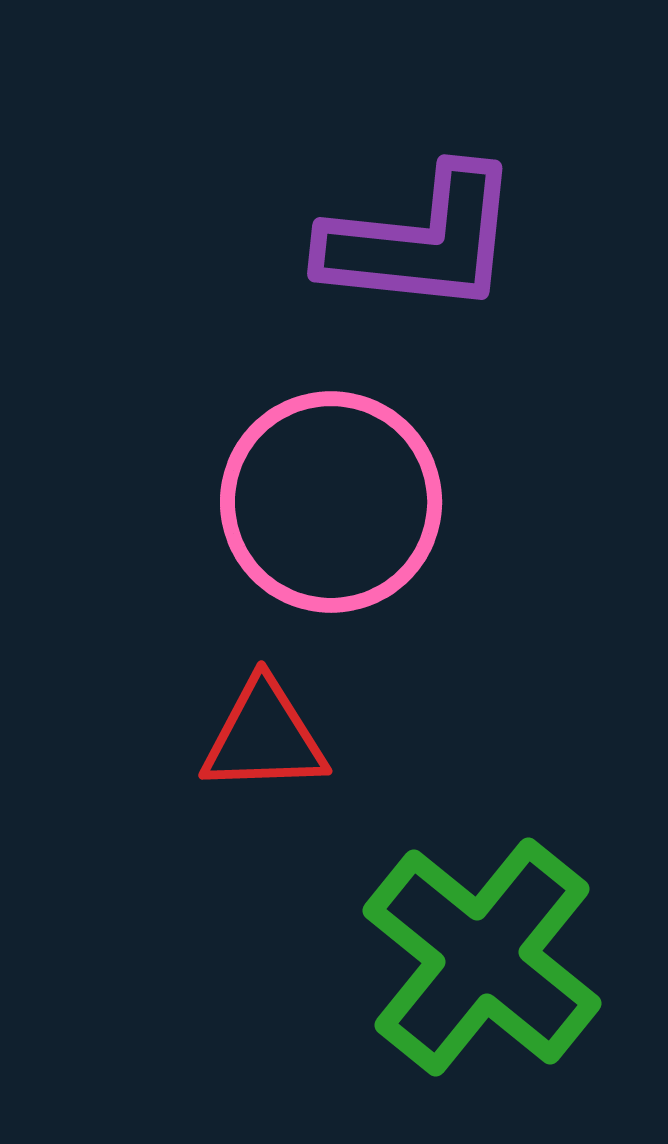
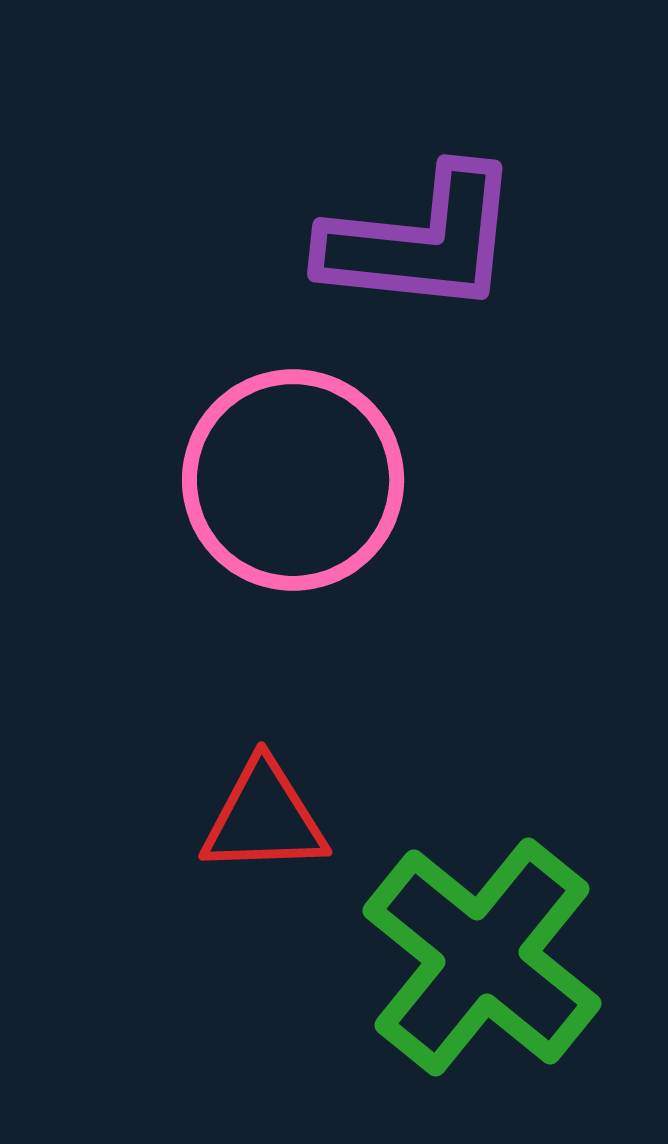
pink circle: moved 38 px left, 22 px up
red triangle: moved 81 px down
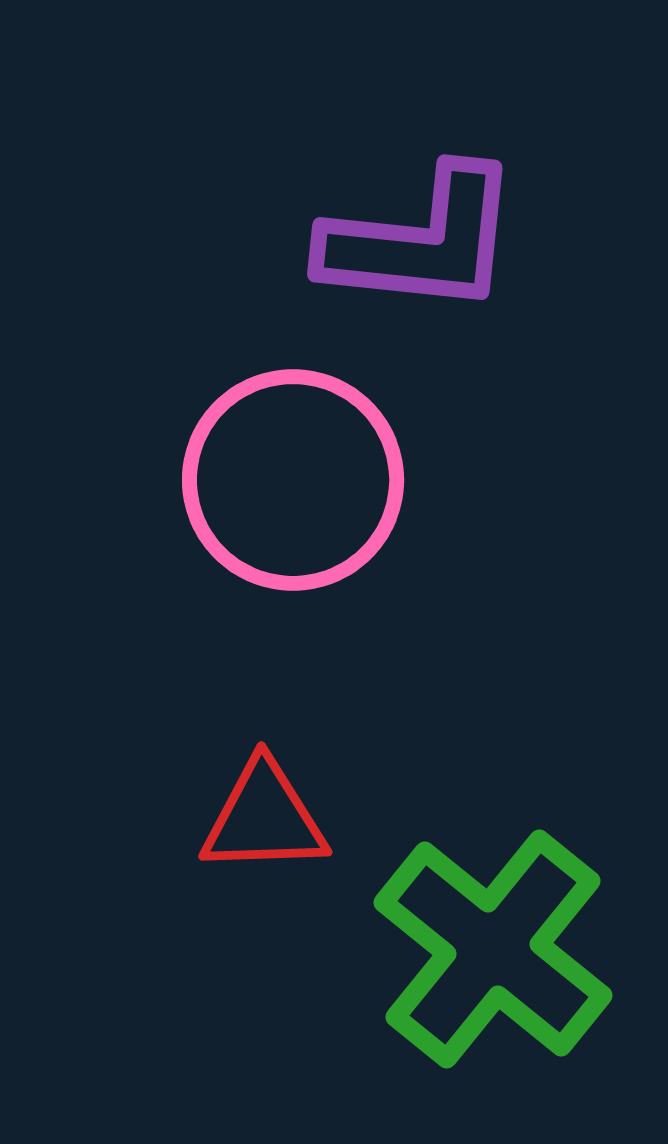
green cross: moved 11 px right, 8 px up
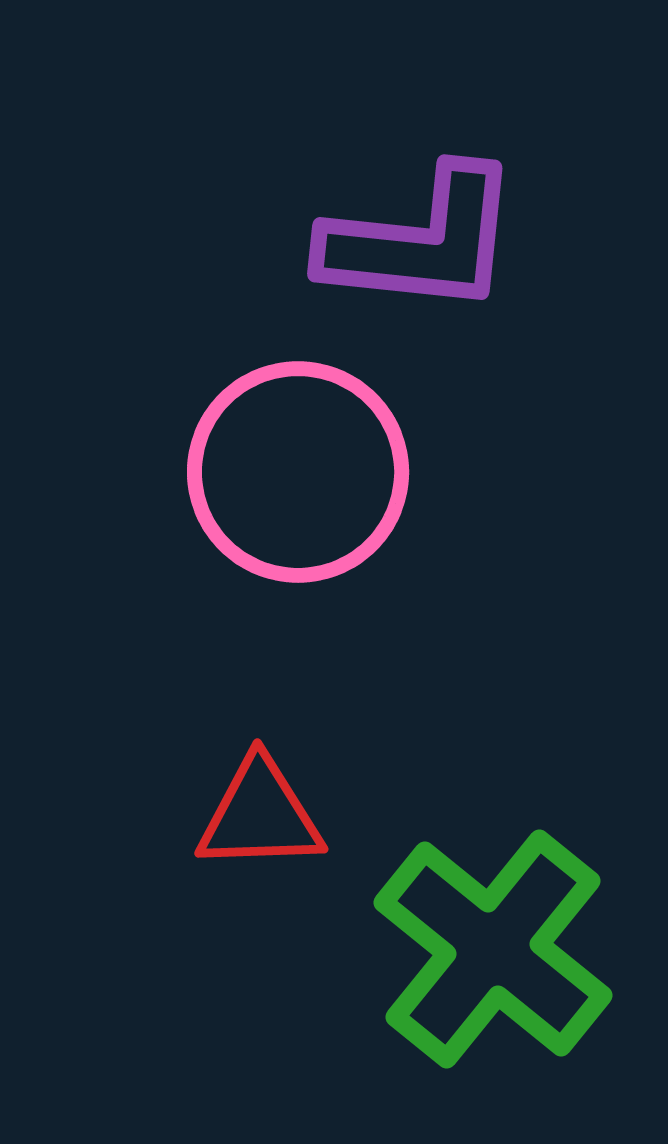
pink circle: moved 5 px right, 8 px up
red triangle: moved 4 px left, 3 px up
